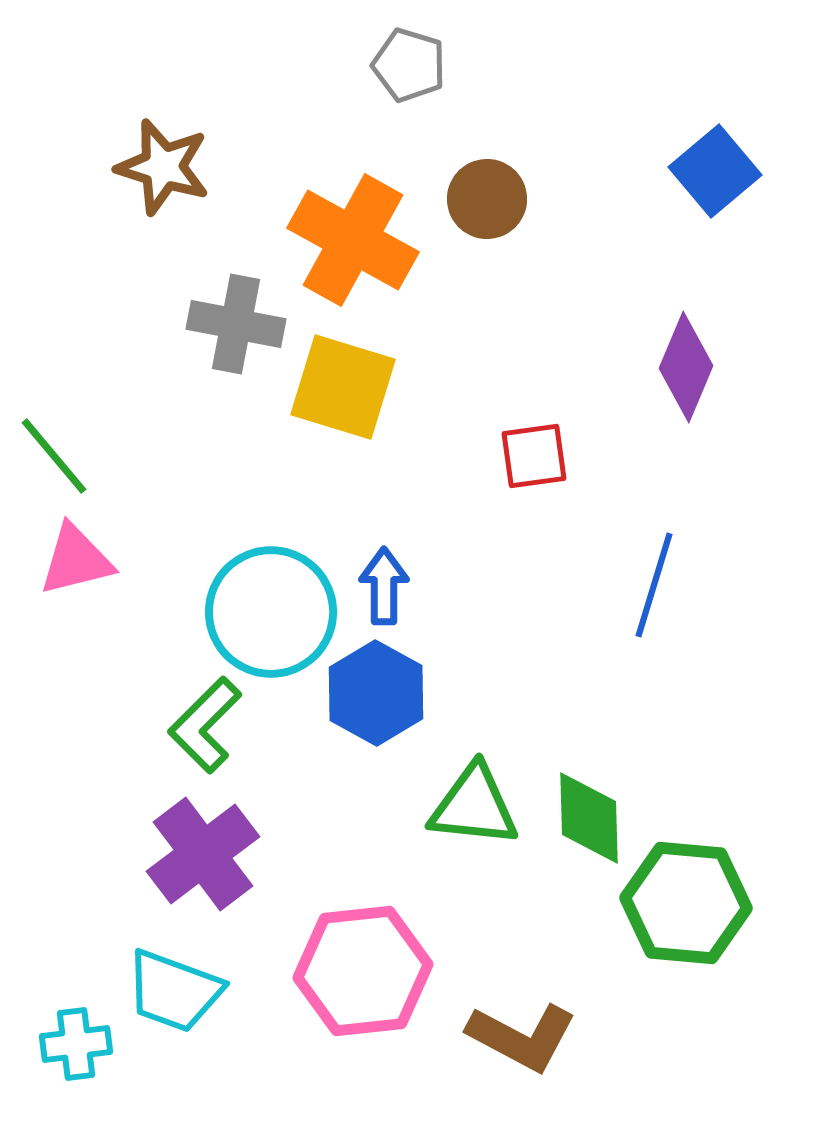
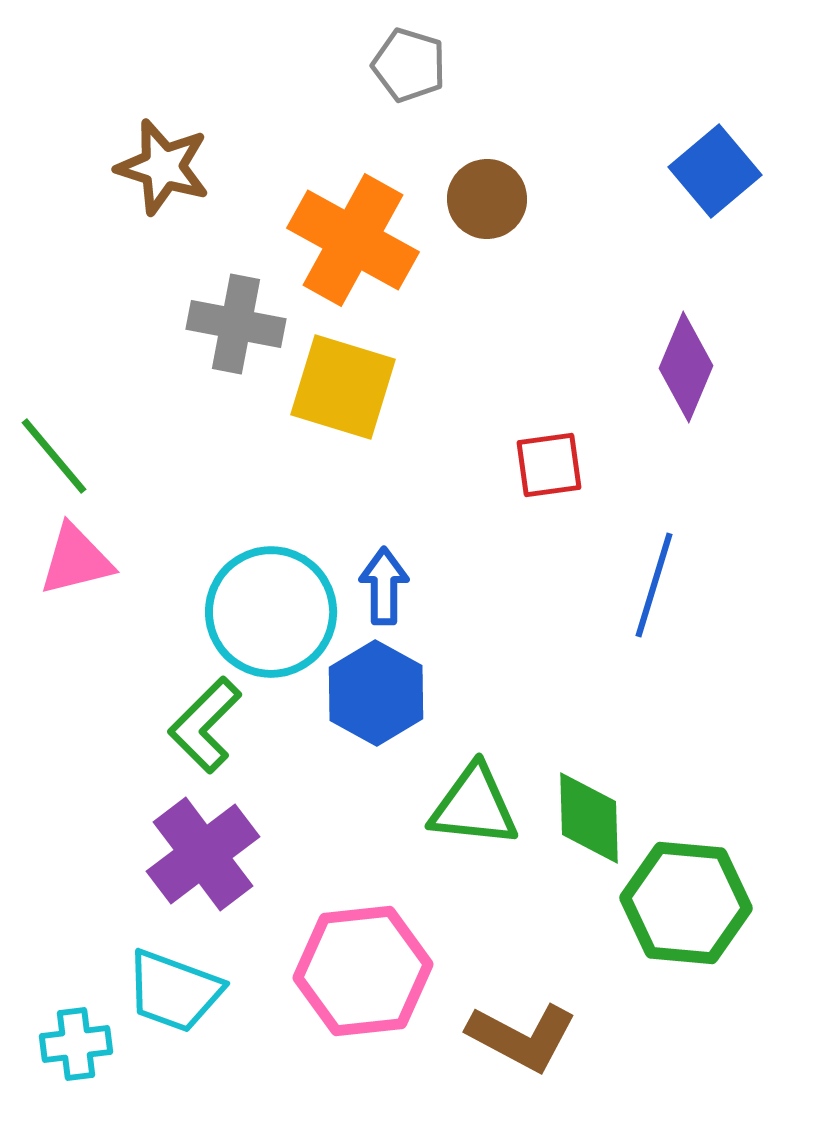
red square: moved 15 px right, 9 px down
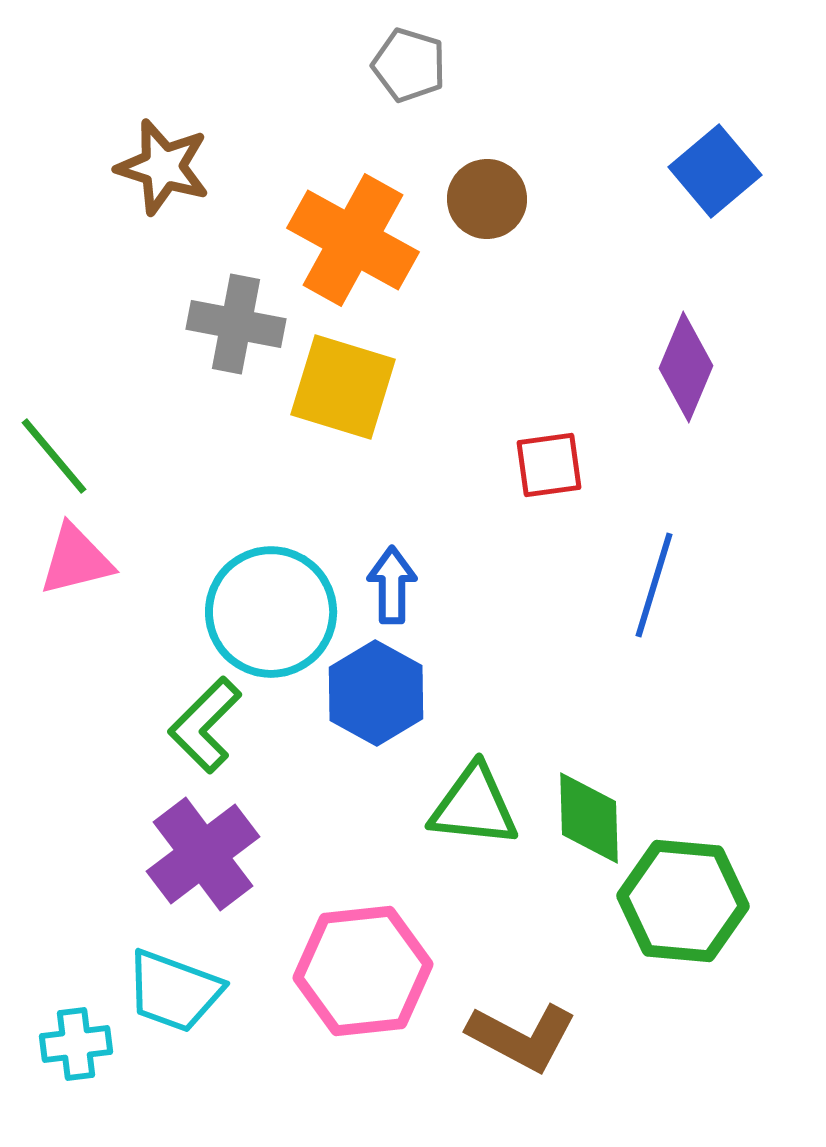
blue arrow: moved 8 px right, 1 px up
green hexagon: moved 3 px left, 2 px up
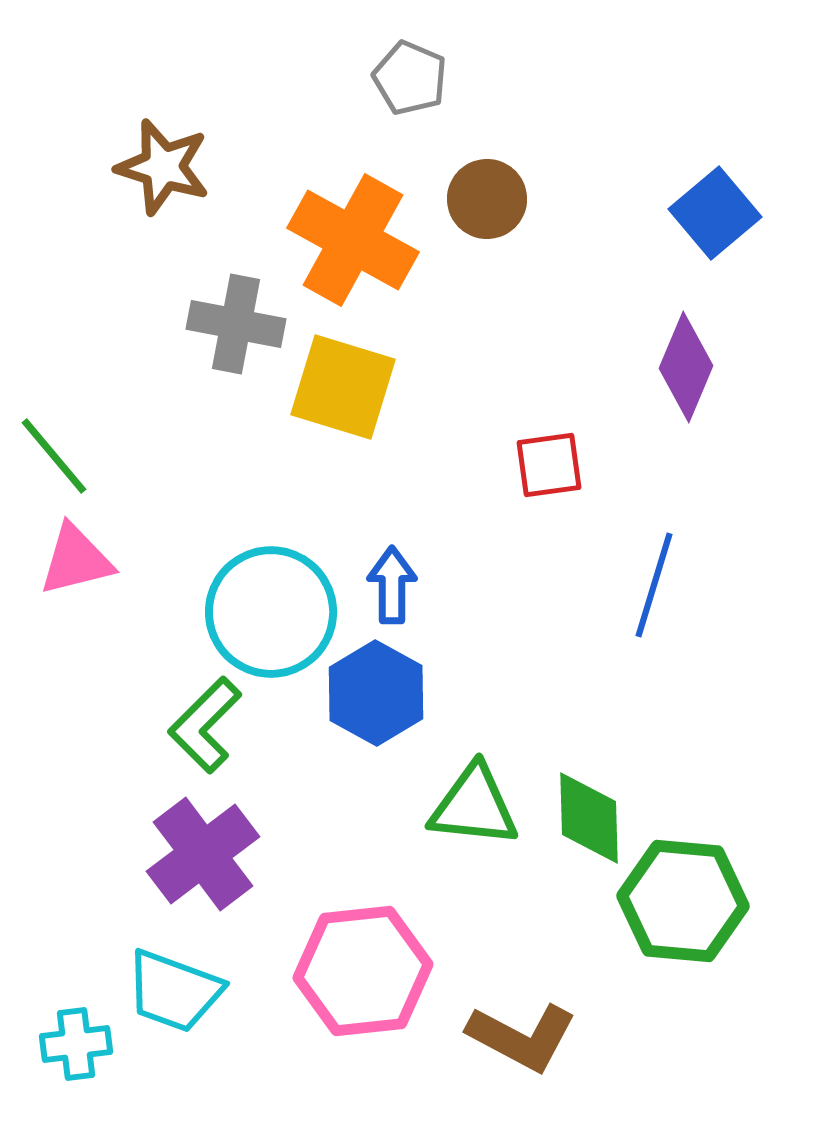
gray pentagon: moved 1 px right, 13 px down; rotated 6 degrees clockwise
blue square: moved 42 px down
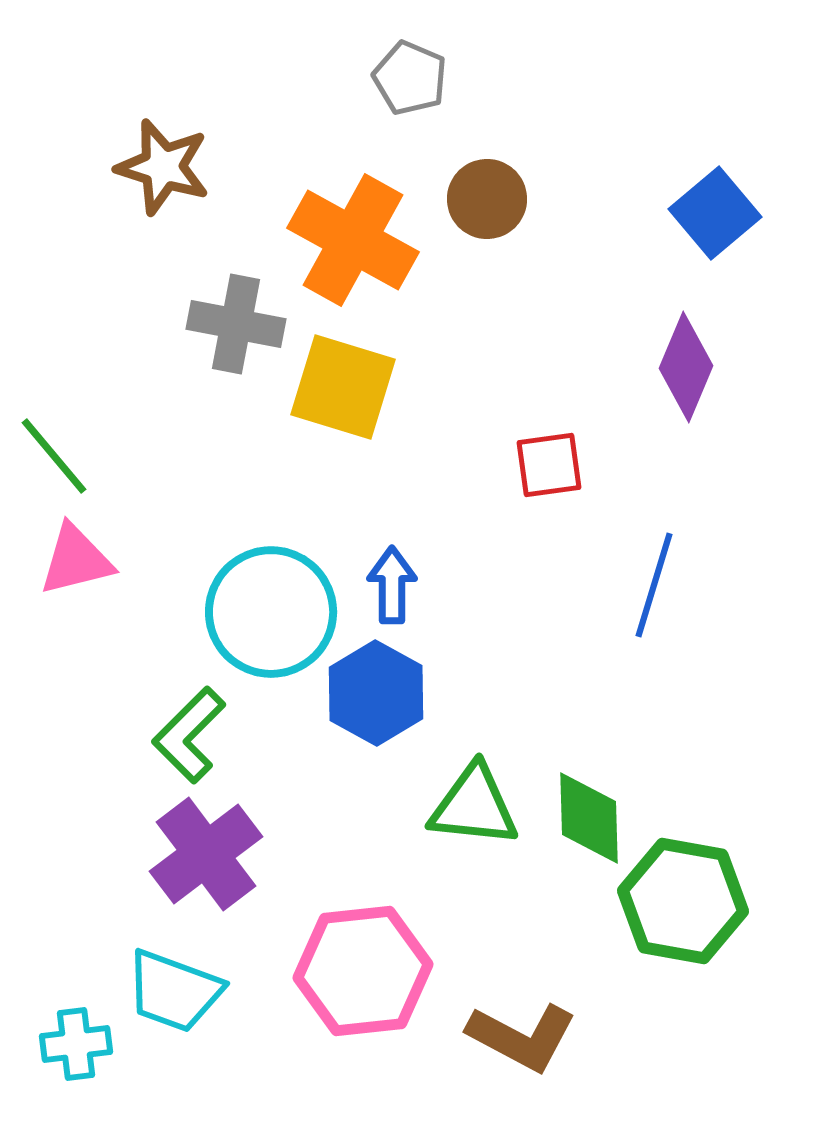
green L-shape: moved 16 px left, 10 px down
purple cross: moved 3 px right
green hexagon: rotated 5 degrees clockwise
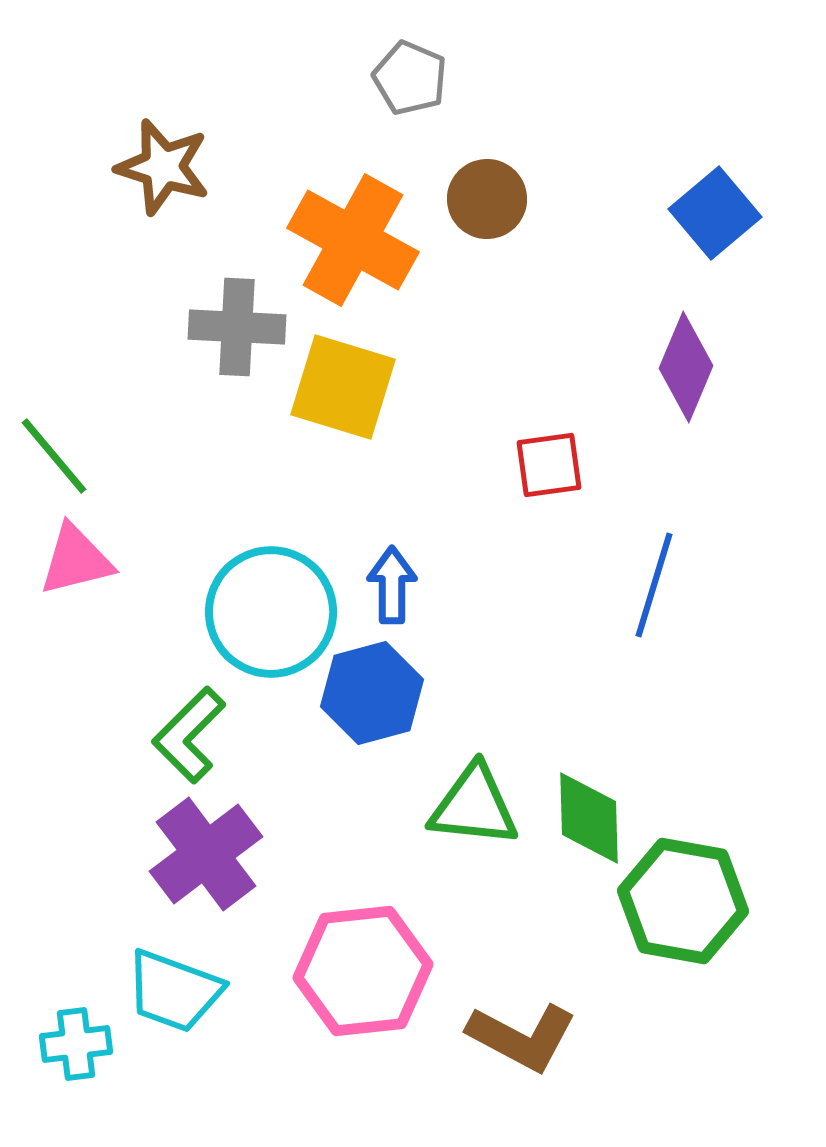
gray cross: moved 1 px right, 3 px down; rotated 8 degrees counterclockwise
blue hexagon: moved 4 px left; rotated 16 degrees clockwise
